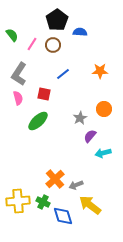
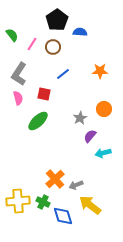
brown circle: moved 2 px down
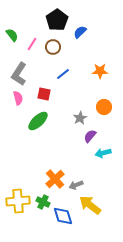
blue semicircle: rotated 48 degrees counterclockwise
orange circle: moved 2 px up
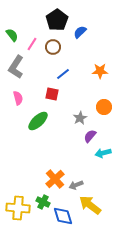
gray L-shape: moved 3 px left, 7 px up
red square: moved 8 px right
yellow cross: moved 7 px down; rotated 10 degrees clockwise
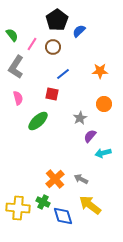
blue semicircle: moved 1 px left, 1 px up
orange circle: moved 3 px up
gray arrow: moved 5 px right, 6 px up; rotated 48 degrees clockwise
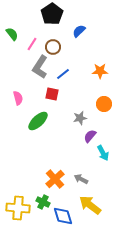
black pentagon: moved 5 px left, 6 px up
green semicircle: moved 1 px up
gray L-shape: moved 24 px right
gray star: rotated 16 degrees clockwise
cyan arrow: rotated 105 degrees counterclockwise
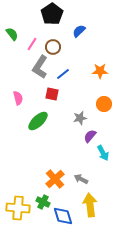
yellow arrow: rotated 45 degrees clockwise
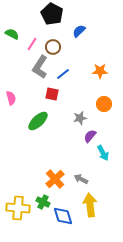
black pentagon: rotated 10 degrees counterclockwise
green semicircle: rotated 24 degrees counterclockwise
pink semicircle: moved 7 px left
